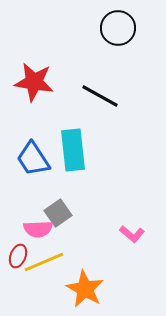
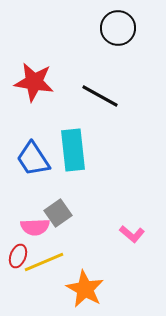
pink semicircle: moved 3 px left, 2 px up
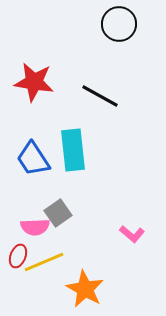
black circle: moved 1 px right, 4 px up
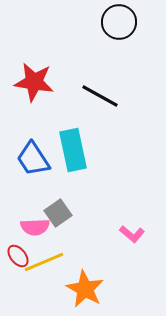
black circle: moved 2 px up
cyan rectangle: rotated 6 degrees counterclockwise
red ellipse: rotated 60 degrees counterclockwise
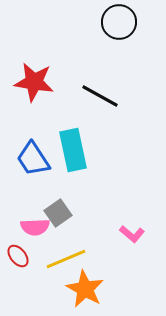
yellow line: moved 22 px right, 3 px up
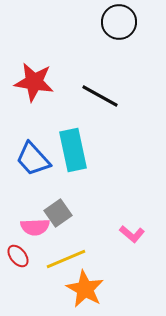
blue trapezoid: rotated 9 degrees counterclockwise
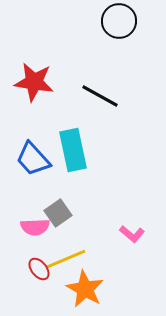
black circle: moved 1 px up
red ellipse: moved 21 px right, 13 px down
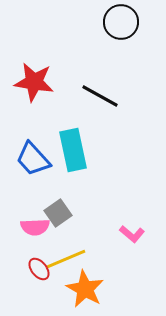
black circle: moved 2 px right, 1 px down
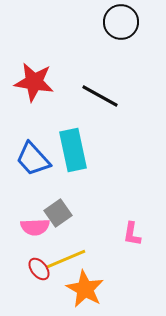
pink L-shape: rotated 60 degrees clockwise
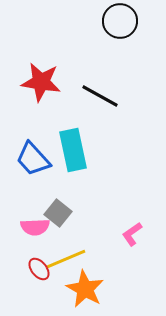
black circle: moved 1 px left, 1 px up
red star: moved 7 px right
gray square: rotated 16 degrees counterclockwise
pink L-shape: rotated 45 degrees clockwise
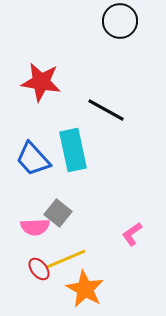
black line: moved 6 px right, 14 px down
